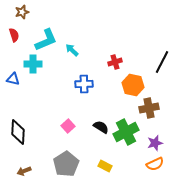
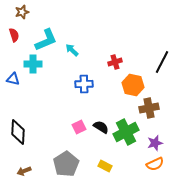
pink square: moved 11 px right, 1 px down; rotated 16 degrees clockwise
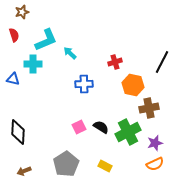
cyan arrow: moved 2 px left, 3 px down
green cross: moved 2 px right
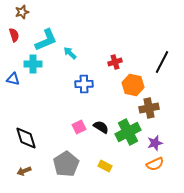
black diamond: moved 8 px right, 6 px down; rotated 20 degrees counterclockwise
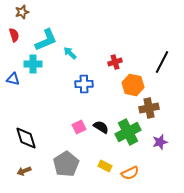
purple star: moved 5 px right, 1 px up
orange semicircle: moved 25 px left, 9 px down
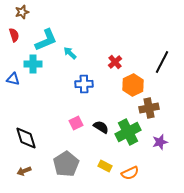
red cross: rotated 24 degrees counterclockwise
orange hexagon: rotated 20 degrees clockwise
pink square: moved 3 px left, 4 px up
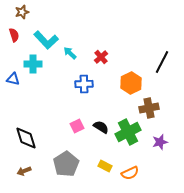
cyan L-shape: rotated 70 degrees clockwise
red cross: moved 14 px left, 5 px up
orange hexagon: moved 2 px left, 2 px up
pink square: moved 1 px right, 3 px down
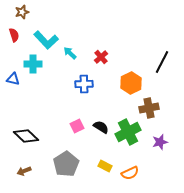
black diamond: moved 2 px up; rotated 30 degrees counterclockwise
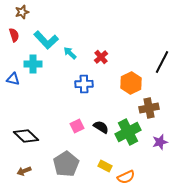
orange semicircle: moved 4 px left, 4 px down
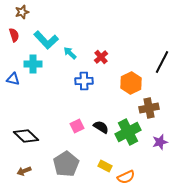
blue cross: moved 3 px up
